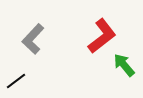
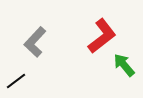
gray L-shape: moved 2 px right, 3 px down
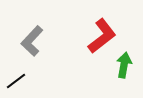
gray L-shape: moved 3 px left, 1 px up
green arrow: rotated 50 degrees clockwise
